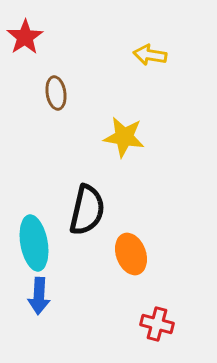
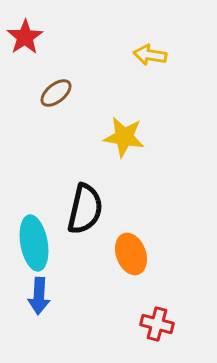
brown ellipse: rotated 60 degrees clockwise
black semicircle: moved 2 px left, 1 px up
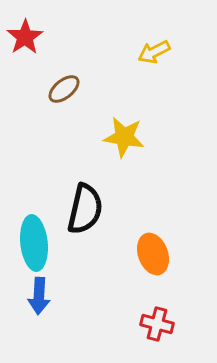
yellow arrow: moved 4 px right, 3 px up; rotated 36 degrees counterclockwise
brown ellipse: moved 8 px right, 4 px up
cyan ellipse: rotated 4 degrees clockwise
orange ellipse: moved 22 px right
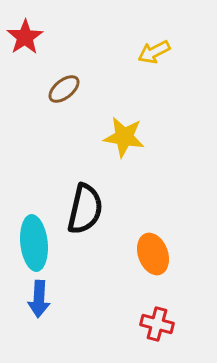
blue arrow: moved 3 px down
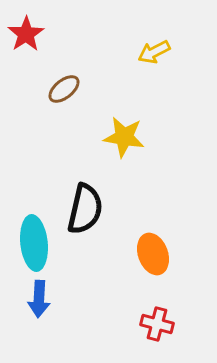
red star: moved 1 px right, 3 px up
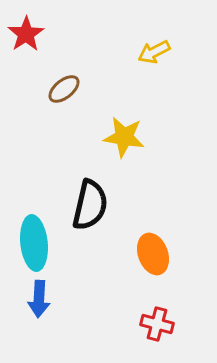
black semicircle: moved 5 px right, 4 px up
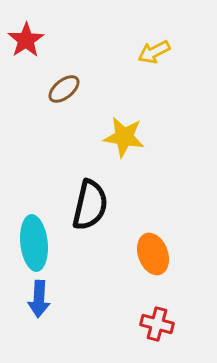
red star: moved 6 px down
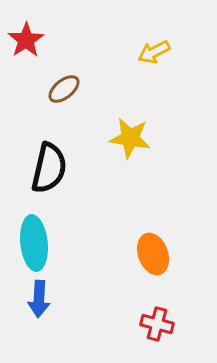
yellow star: moved 6 px right, 1 px down
black semicircle: moved 41 px left, 37 px up
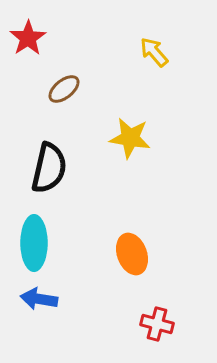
red star: moved 2 px right, 2 px up
yellow arrow: rotated 76 degrees clockwise
cyan ellipse: rotated 6 degrees clockwise
orange ellipse: moved 21 px left
blue arrow: rotated 96 degrees clockwise
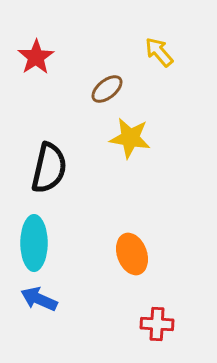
red star: moved 8 px right, 19 px down
yellow arrow: moved 5 px right
brown ellipse: moved 43 px right
blue arrow: rotated 15 degrees clockwise
red cross: rotated 12 degrees counterclockwise
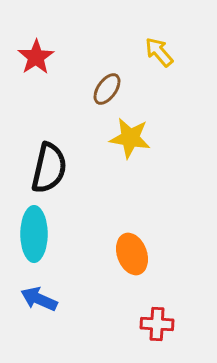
brown ellipse: rotated 16 degrees counterclockwise
cyan ellipse: moved 9 px up
